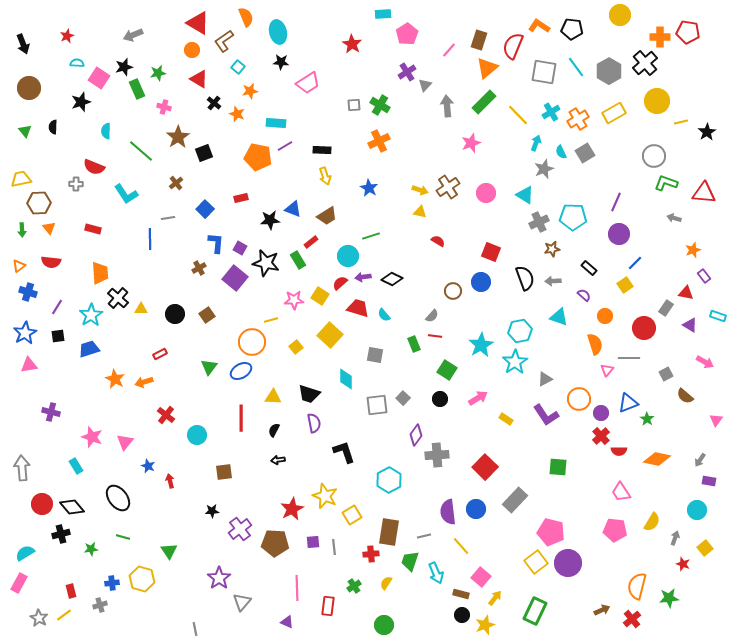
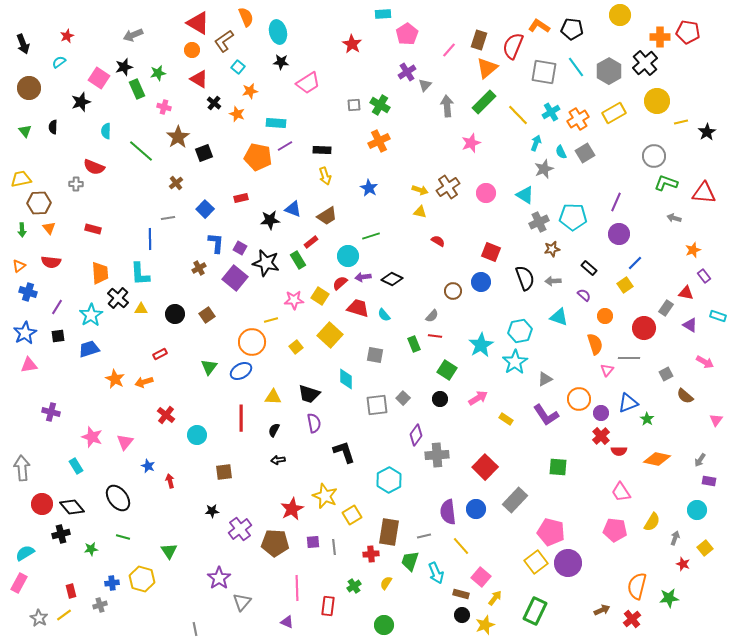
cyan semicircle at (77, 63): moved 18 px left, 1 px up; rotated 40 degrees counterclockwise
cyan L-shape at (126, 194): moved 14 px right, 80 px down; rotated 30 degrees clockwise
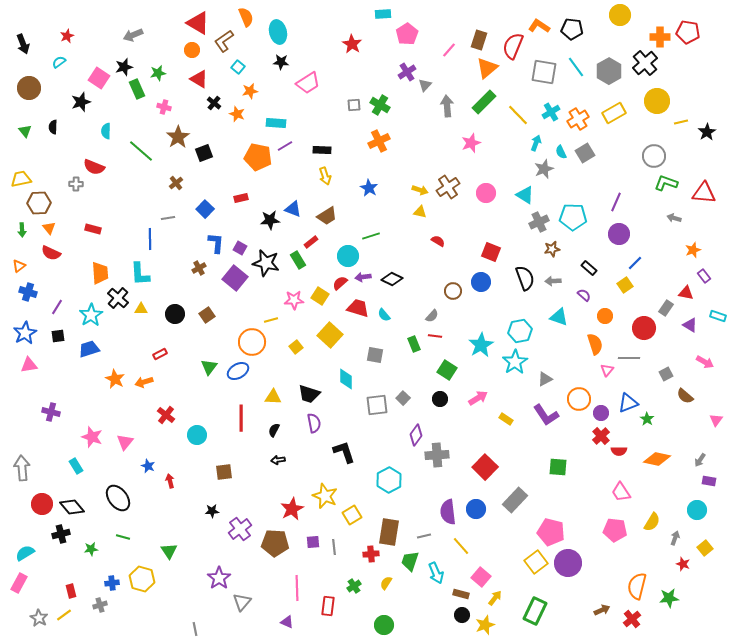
red semicircle at (51, 262): moved 9 px up; rotated 18 degrees clockwise
blue ellipse at (241, 371): moved 3 px left
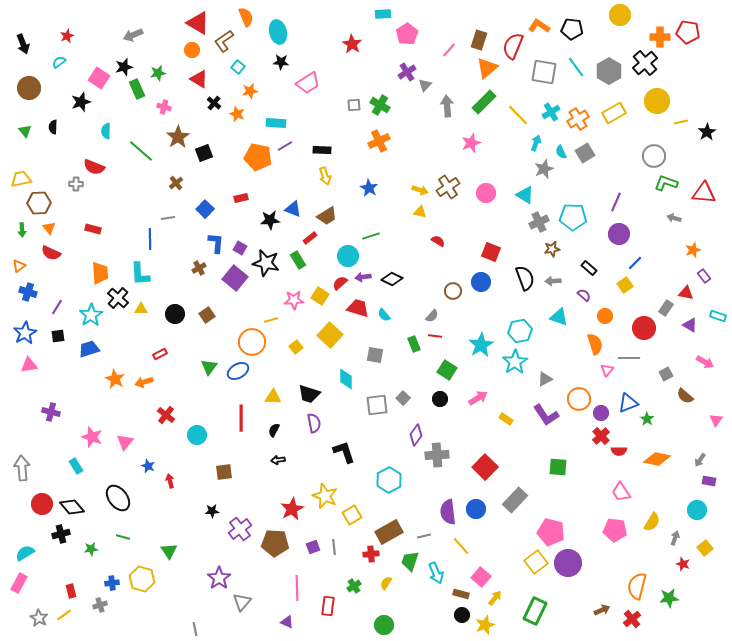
red rectangle at (311, 242): moved 1 px left, 4 px up
brown rectangle at (389, 532): rotated 52 degrees clockwise
purple square at (313, 542): moved 5 px down; rotated 16 degrees counterclockwise
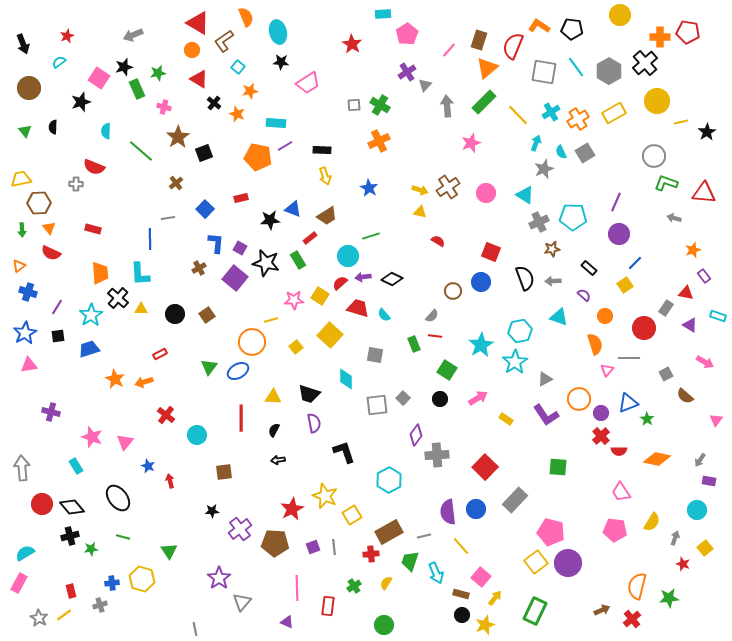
black cross at (61, 534): moved 9 px right, 2 px down
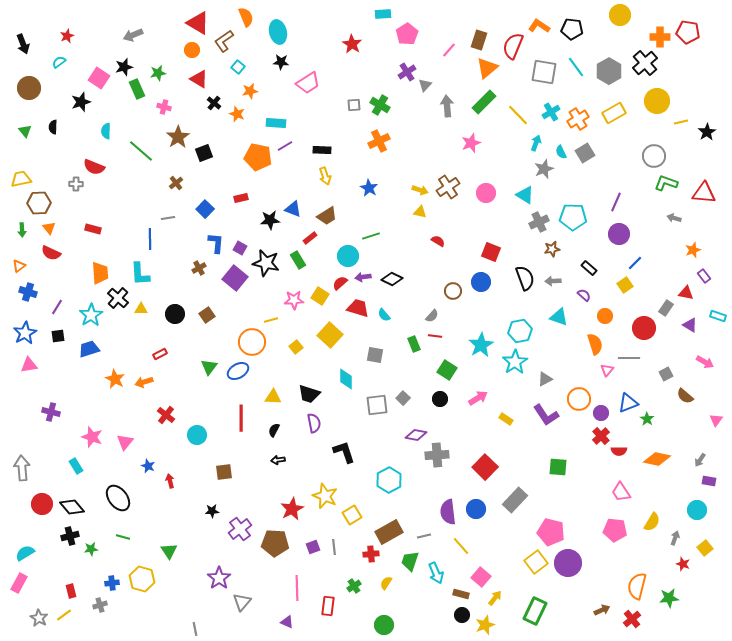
purple diamond at (416, 435): rotated 65 degrees clockwise
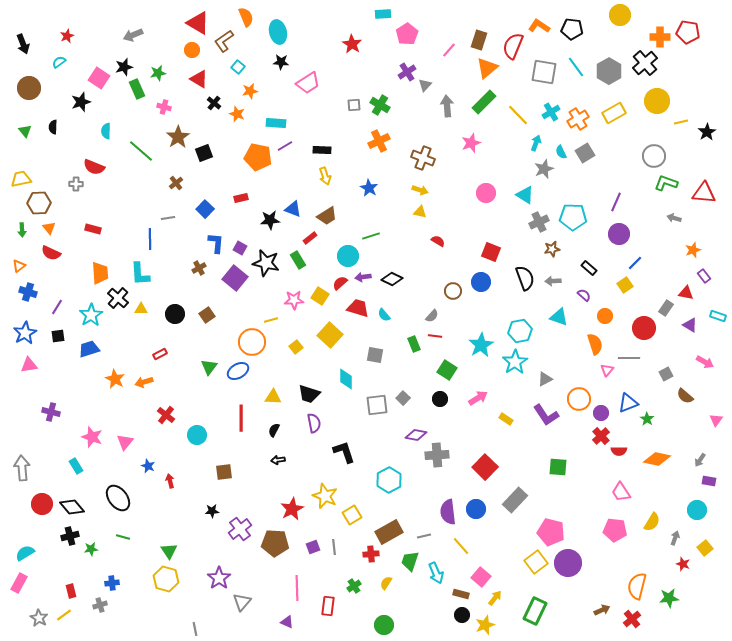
brown cross at (448, 187): moved 25 px left, 29 px up; rotated 35 degrees counterclockwise
yellow hexagon at (142, 579): moved 24 px right
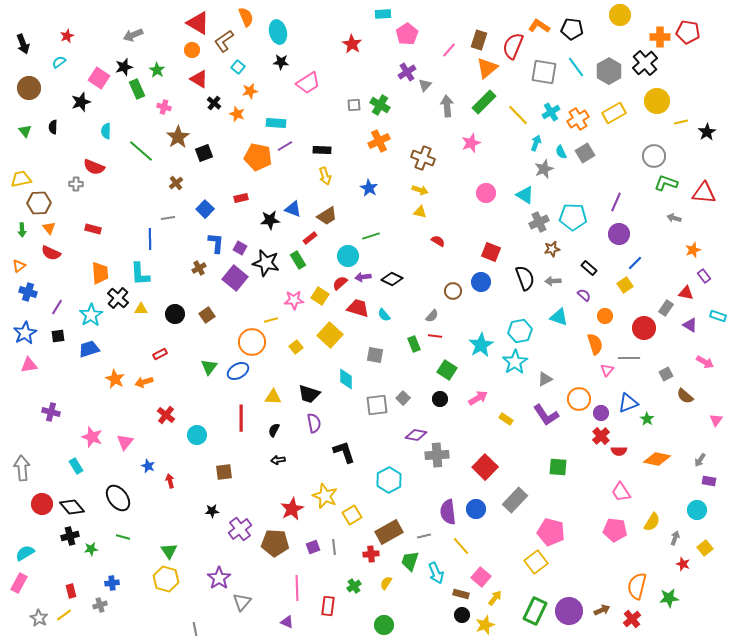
green star at (158, 73): moved 1 px left, 3 px up; rotated 28 degrees counterclockwise
purple circle at (568, 563): moved 1 px right, 48 px down
